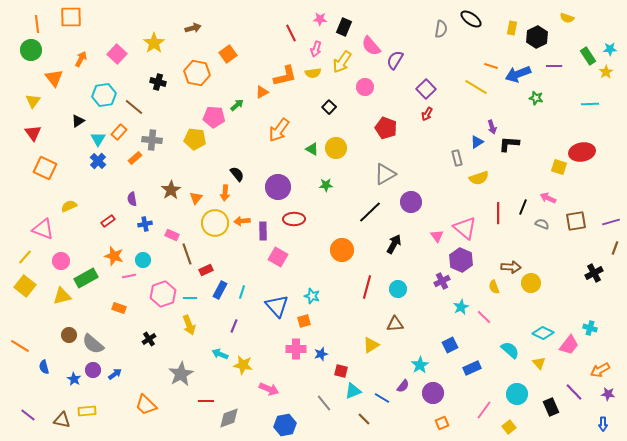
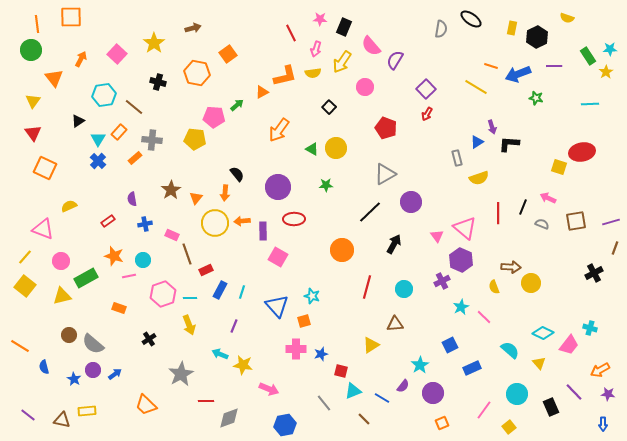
cyan circle at (398, 289): moved 6 px right
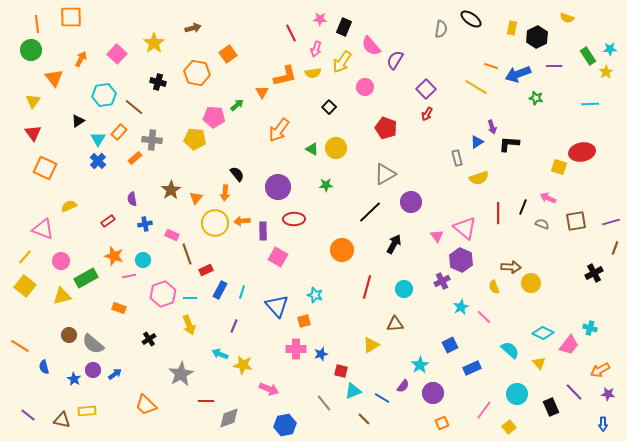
orange triangle at (262, 92): rotated 32 degrees counterclockwise
cyan star at (312, 296): moved 3 px right, 1 px up
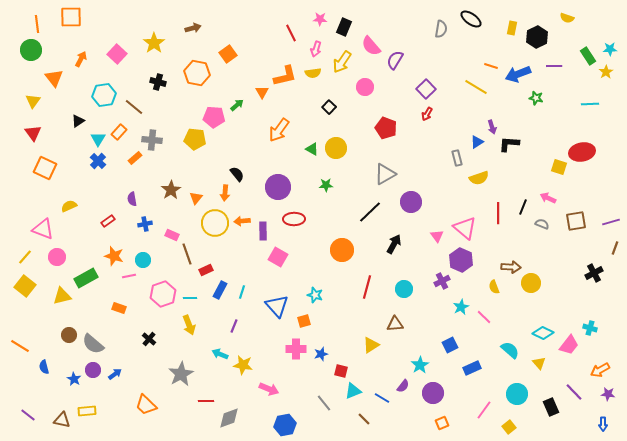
pink circle at (61, 261): moved 4 px left, 4 px up
black cross at (149, 339): rotated 16 degrees counterclockwise
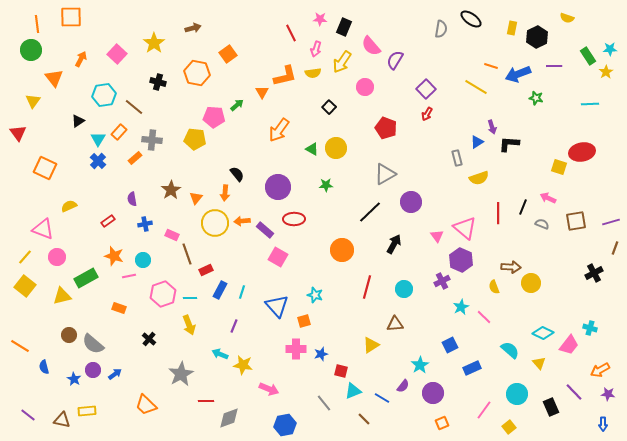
red triangle at (33, 133): moved 15 px left
purple rectangle at (263, 231): moved 2 px right, 1 px up; rotated 48 degrees counterclockwise
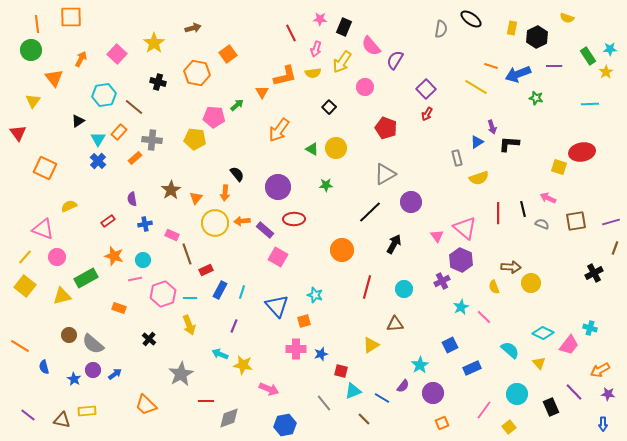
black line at (523, 207): moved 2 px down; rotated 35 degrees counterclockwise
pink line at (129, 276): moved 6 px right, 3 px down
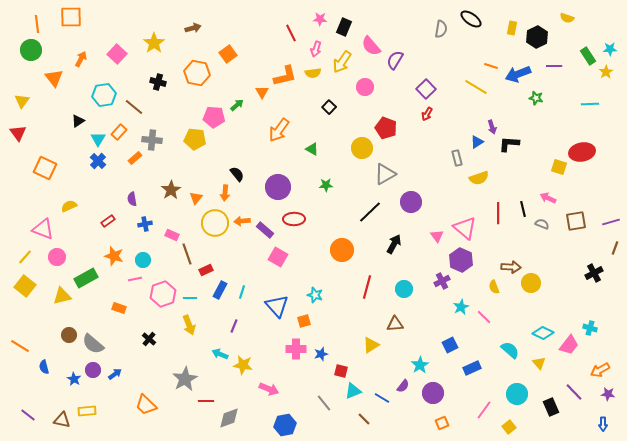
yellow triangle at (33, 101): moved 11 px left
yellow circle at (336, 148): moved 26 px right
gray star at (181, 374): moved 4 px right, 5 px down
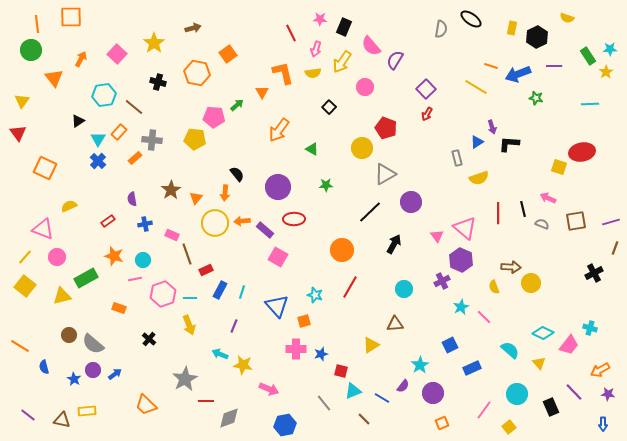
orange L-shape at (285, 76): moved 2 px left, 3 px up; rotated 90 degrees counterclockwise
red line at (367, 287): moved 17 px left; rotated 15 degrees clockwise
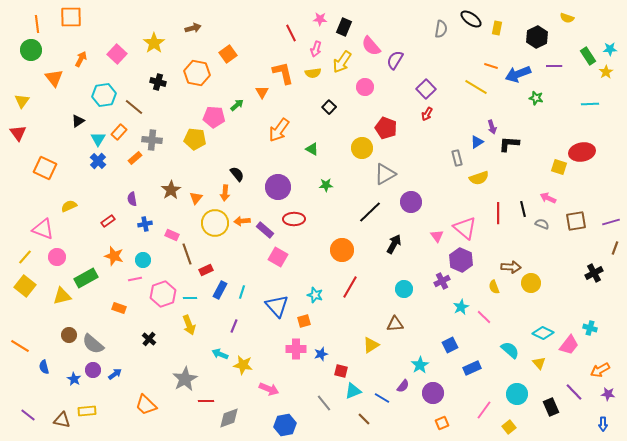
yellow rectangle at (512, 28): moved 15 px left
